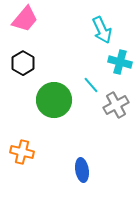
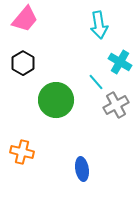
cyan arrow: moved 3 px left, 5 px up; rotated 16 degrees clockwise
cyan cross: rotated 15 degrees clockwise
cyan line: moved 5 px right, 3 px up
green circle: moved 2 px right
blue ellipse: moved 1 px up
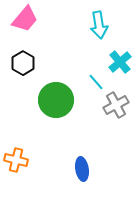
cyan cross: rotated 20 degrees clockwise
orange cross: moved 6 px left, 8 px down
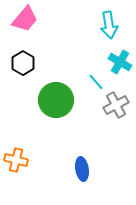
cyan arrow: moved 10 px right
cyan cross: rotated 20 degrees counterclockwise
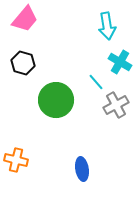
cyan arrow: moved 2 px left, 1 px down
black hexagon: rotated 15 degrees counterclockwise
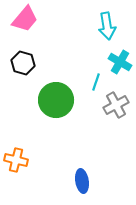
cyan line: rotated 60 degrees clockwise
blue ellipse: moved 12 px down
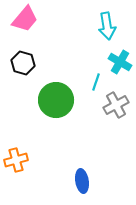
orange cross: rotated 30 degrees counterclockwise
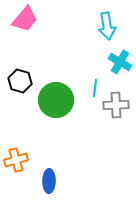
black hexagon: moved 3 px left, 18 px down
cyan line: moved 1 px left, 6 px down; rotated 12 degrees counterclockwise
gray cross: rotated 25 degrees clockwise
blue ellipse: moved 33 px left; rotated 10 degrees clockwise
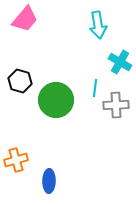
cyan arrow: moved 9 px left, 1 px up
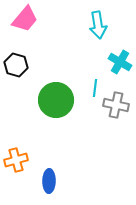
black hexagon: moved 4 px left, 16 px up
gray cross: rotated 15 degrees clockwise
